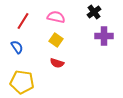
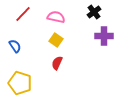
red line: moved 7 px up; rotated 12 degrees clockwise
blue semicircle: moved 2 px left, 1 px up
red semicircle: rotated 96 degrees clockwise
yellow pentagon: moved 2 px left, 1 px down; rotated 10 degrees clockwise
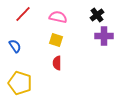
black cross: moved 3 px right, 3 px down
pink semicircle: moved 2 px right
yellow square: rotated 16 degrees counterclockwise
red semicircle: rotated 24 degrees counterclockwise
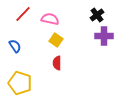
pink semicircle: moved 8 px left, 2 px down
yellow square: rotated 16 degrees clockwise
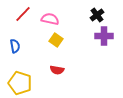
blue semicircle: rotated 24 degrees clockwise
red semicircle: moved 7 px down; rotated 80 degrees counterclockwise
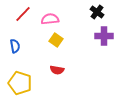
black cross: moved 3 px up; rotated 16 degrees counterclockwise
pink semicircle: rotated 18 degrees counterclockwise
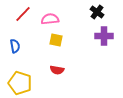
yellow square: rotated 24 degrees counterclockwise
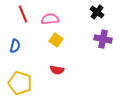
red line: rotated 66 degrees counterclockwise
purple cross: moved 1 px left, 3 px down; rotated 12 degrees clockwise
yellow square: rotated 24 degrees clockwise
blue semicircle: rotated 24 degrees clockwise
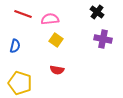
red line: rotated 48 degrees counterclockwise
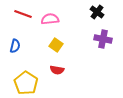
yellow square: moved 5 px down
yellow pentagon: moved 6 px right; rotated 15 degrees clockwise
